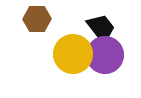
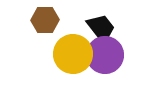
brown hexagon: moved 8 px right, 1 px down
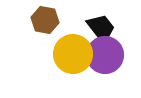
brown hexagon: rotated 12 degrees clockwise
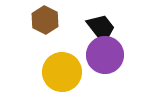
brown hexagon: rotated 16 degrees clockwise
yellow circle: moved 11 px left, 18 px down
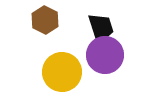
black trapezoid: rotated 20 degrees clockwise
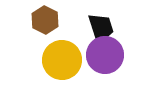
yellow circle: moved 12 px up
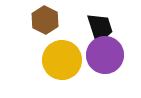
black trapezoid: moved 1 px left
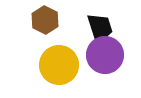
yellow circle: moved 3 px left, 5 px down
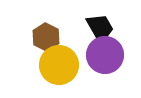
brown hexagon: moved 1 px right, 17 px down
black trapezoid: rotated 12 degrees counterclockwise
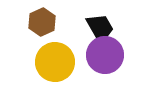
brown hexagon: moved 4 px left, 15 px up; rotated 8 degrees clockwise
yellow circle: moved 4 px left, 3 px up
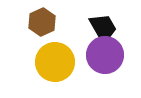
black trapezoid: moved 3 px right
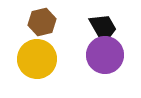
brown hexagon: rotated 12 degrees clockwise
yellow circle: moved 18 px left, 3 px up
